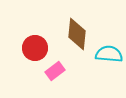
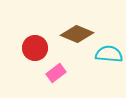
brown diamond: rotated 72 degrees counterclockwise
pink rectangle: moved 1 px right, 2 px down
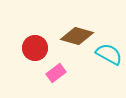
brown diamond: moved 2 px down; rotated 8 degrees counterclockwise
cyan semicircle: rotated 24 degrees clockwise
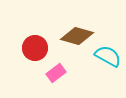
cyan semicircle: moved 1 px left, 2 px down
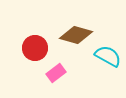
brown diamond: moved 1 px left, 1 px up
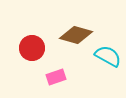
red circle: moved 3 px left
pink rectangle: moved 4 px down; rotated 18 degrees clockwise
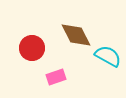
brown diamond: rotated 48 degrees clockwise
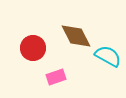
brown diamond: moved 1 px down
red circle: moved 1 px right
